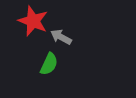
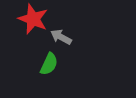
red star: moved 2 px up
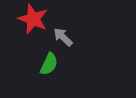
gray arrow: moved 2 px right; rotated 15 degrees clockwise
